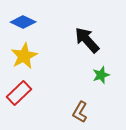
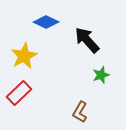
blue diamond: moved 23 px right
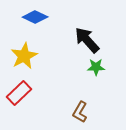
blue diamond: moved 11 px left, 5 px up
green star: moved 5 px left, 8 px up; rotated 18 degrees clockwise
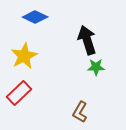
black arrow: rotated 24 degrees clockwise
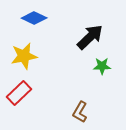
blue diamond: moved 1 px left, 1 px down
black arrow: moved 3 px right, 3 px up; rotated 64 degrees clockwise
yellow star: rotated 16 degrees clockwise
green star: moved 6 px right, 1 px up
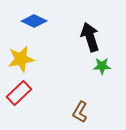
blue diamond: moved 3 px down
black arrow: rotated 64 degrees counterclockwise
yellow star: moved 3 px left, 3 px down
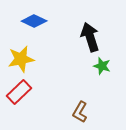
green star: rotated 18 degrees clockwise
red rectangle: moved 1 px up
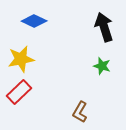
black arrow: moved 14 px right, 10 px up
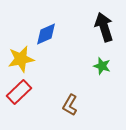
blue diamond: moved 12 px right, 13 px down; rotated 50 degrees counterclockwise
brown L-shape: moved 10 px left, 7 px up
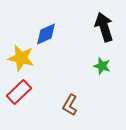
yellow star: moved 1 px up; rotated 24 degrees clockwise
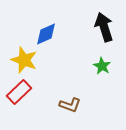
yellow star: moved 3 px right, 2 px down; rotated 8 degrees clockwise
green star: rotated 12 degrees clockwise
brown L-shape: rotated 100 degrees counterclockwise
